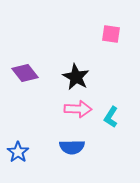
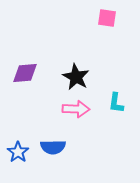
pink square: moved 4 px left, 16 px up
purple diamond: rotated 56 degrees counterclockwise
pink arrow: moved 2 px left
cyan L-shape: moved 5 px right, 14 px up; rotated 25 degrees counterclockwise
blue semicircle: moved 19 px left
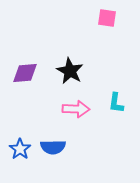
black star: moved 6 px left, 6 px up
blue star: moved 2 px right, 3 px up
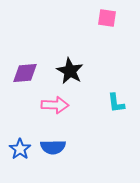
cyan L-shape: rotated 15 degrees counterclockwise
pink arrow: moved 21 px left, 4 px up
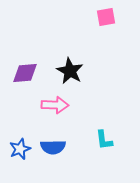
pink square: moved 1 px left, 1 px up; rotated 18 degrees counterclockwise
cyan L-shape: moved 12 px left, 37 px down
blue star: rotated 15 degrees clockwise
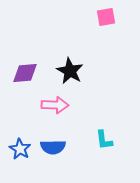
blue star: rotated 20 degrees counterclockwise
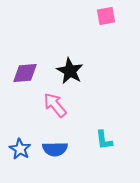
pink square: moved 1 px up
pink arrow: rotated 132 degrees counterclockwise
blue semicircle: moved 2 px right, 2 px down
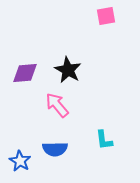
black star: moved 2 px left, 1 px up
pink arrow: moved 2 px right
blue star: moved 12 px down
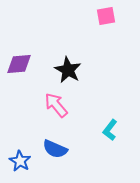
purple diamond: moved 6 px left, 9 px up
pink arrow: moved 1 px left
cyan L-shape: moved 6 px right, 10 px up; rotated 45 degrees clockwise
blue semicircle: rotated 25 degrees clockwise
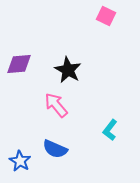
pink square: rotated 36 degrees clockwise
